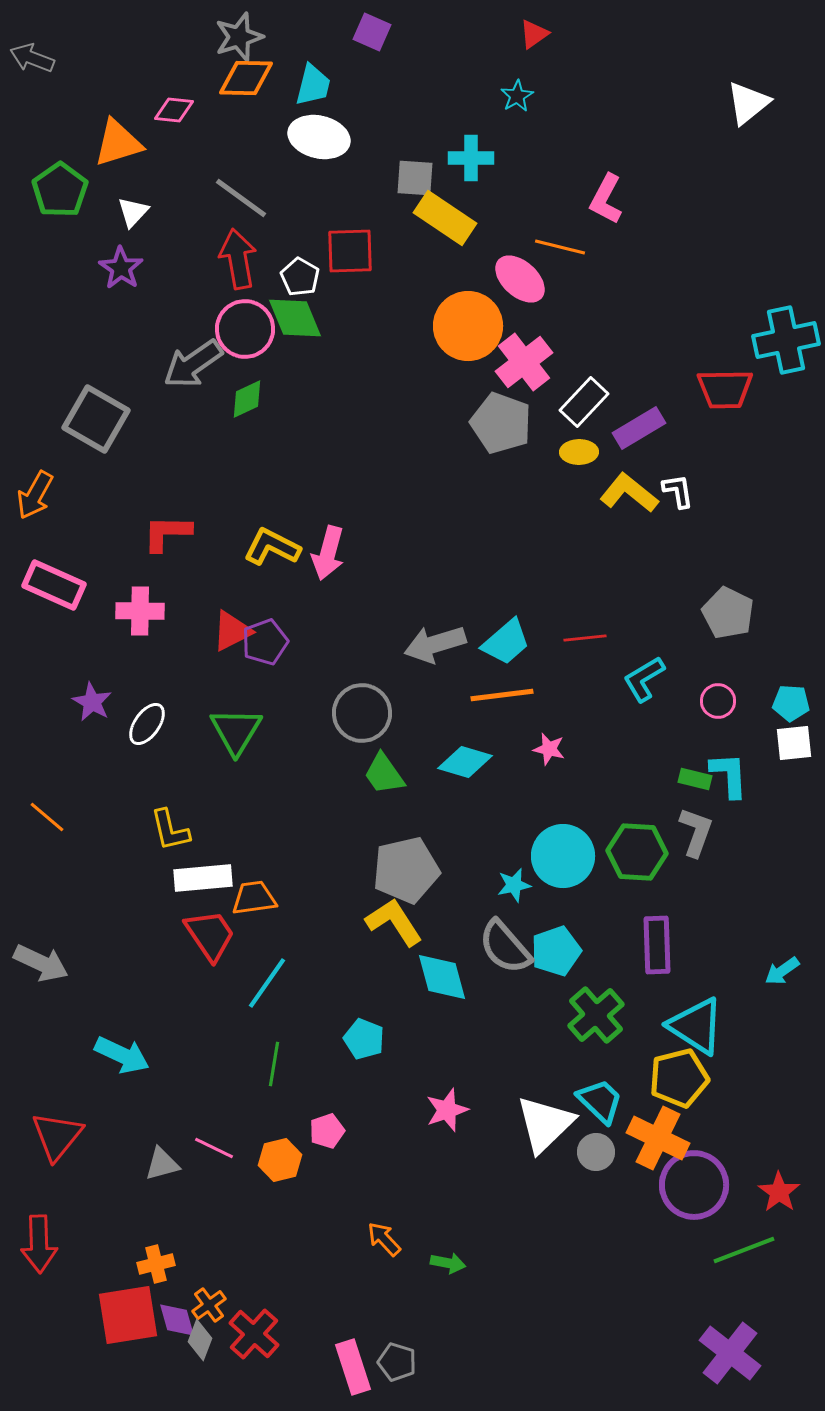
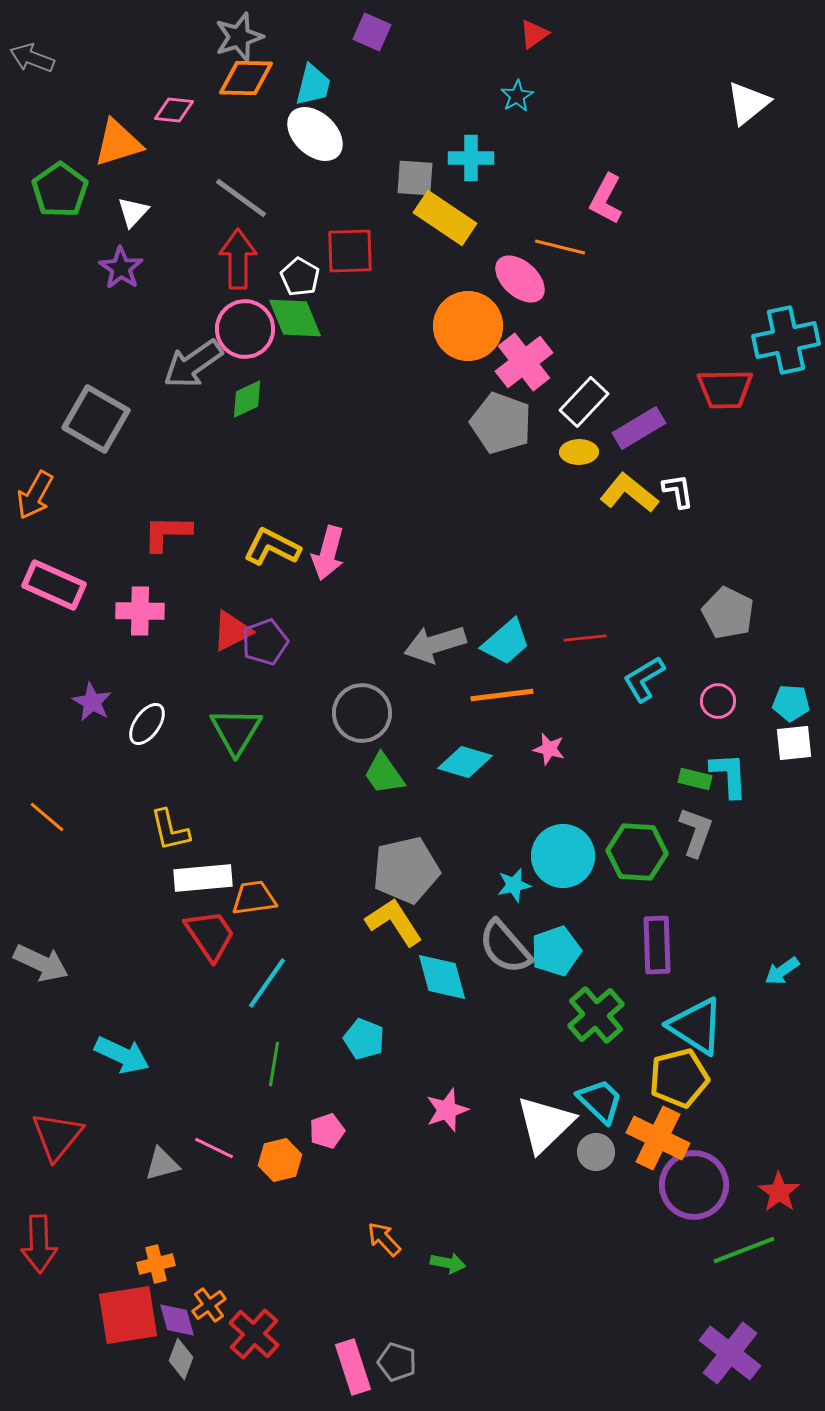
white ellipse at (319, 137): moved 4 px left, 3 px up; rotated 30 degrees clockwise
red arrow at (238, 259): rotated 10 degrees clockwise
gray diamond at (200, 1340): moved 19 px left, 19 px down
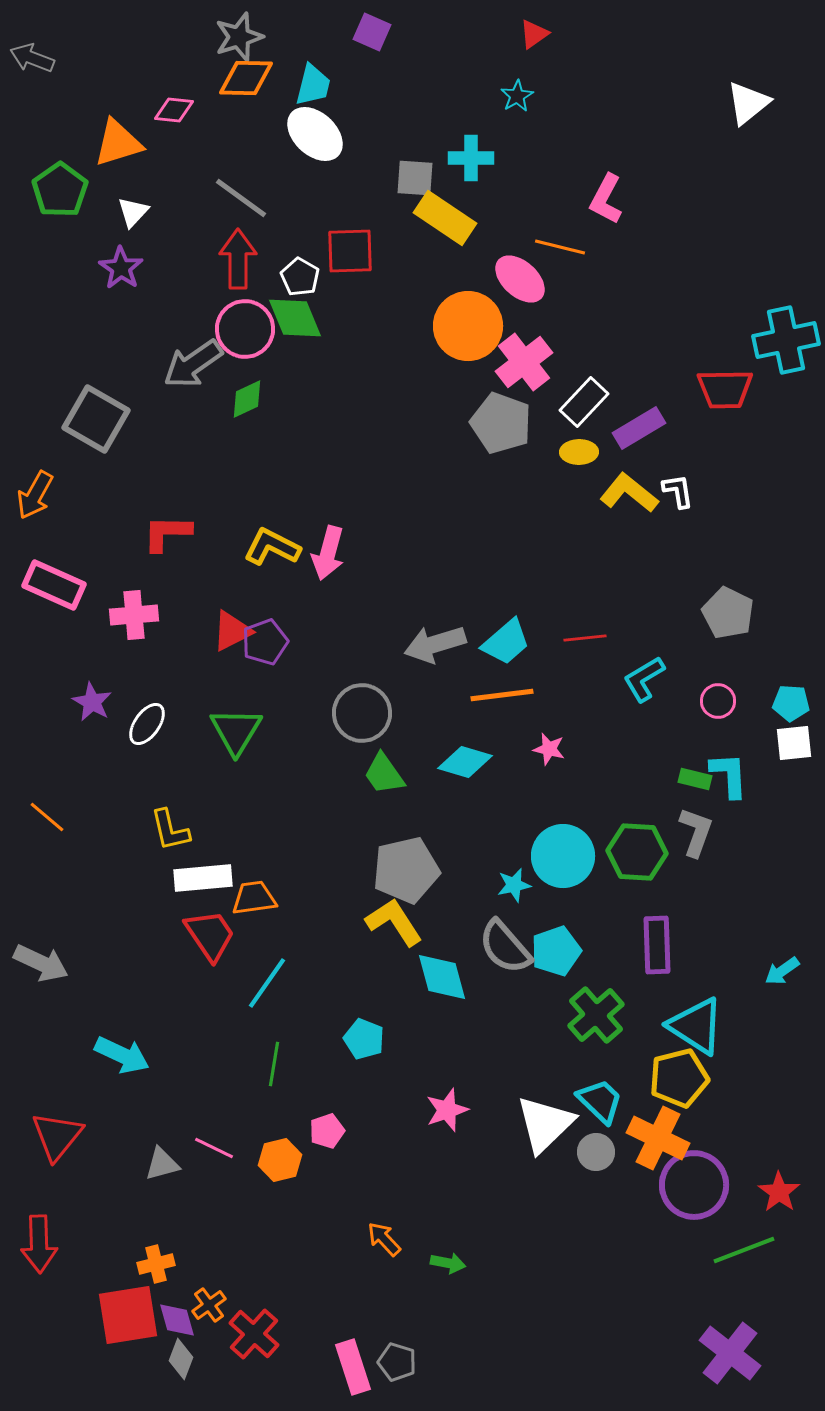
pink cross at (140, 611): moved 6 px left, 4 px down; rotated 6 degrees counterclockwise
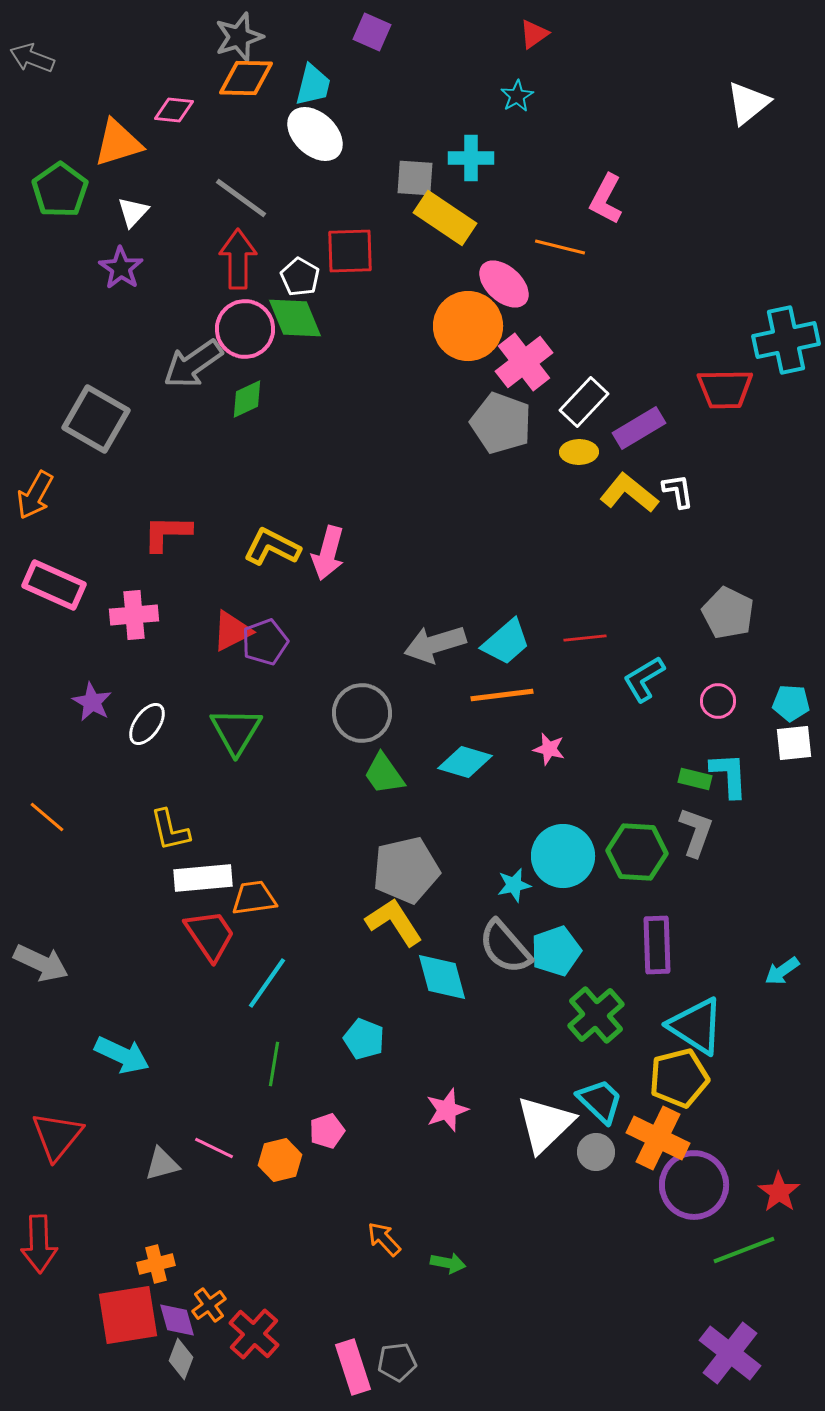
pink ellipse at (520, 279): moved 16 px left, 5 px down
gray pentagon at (397, 1362): rotated 24 degrees counterclockwise
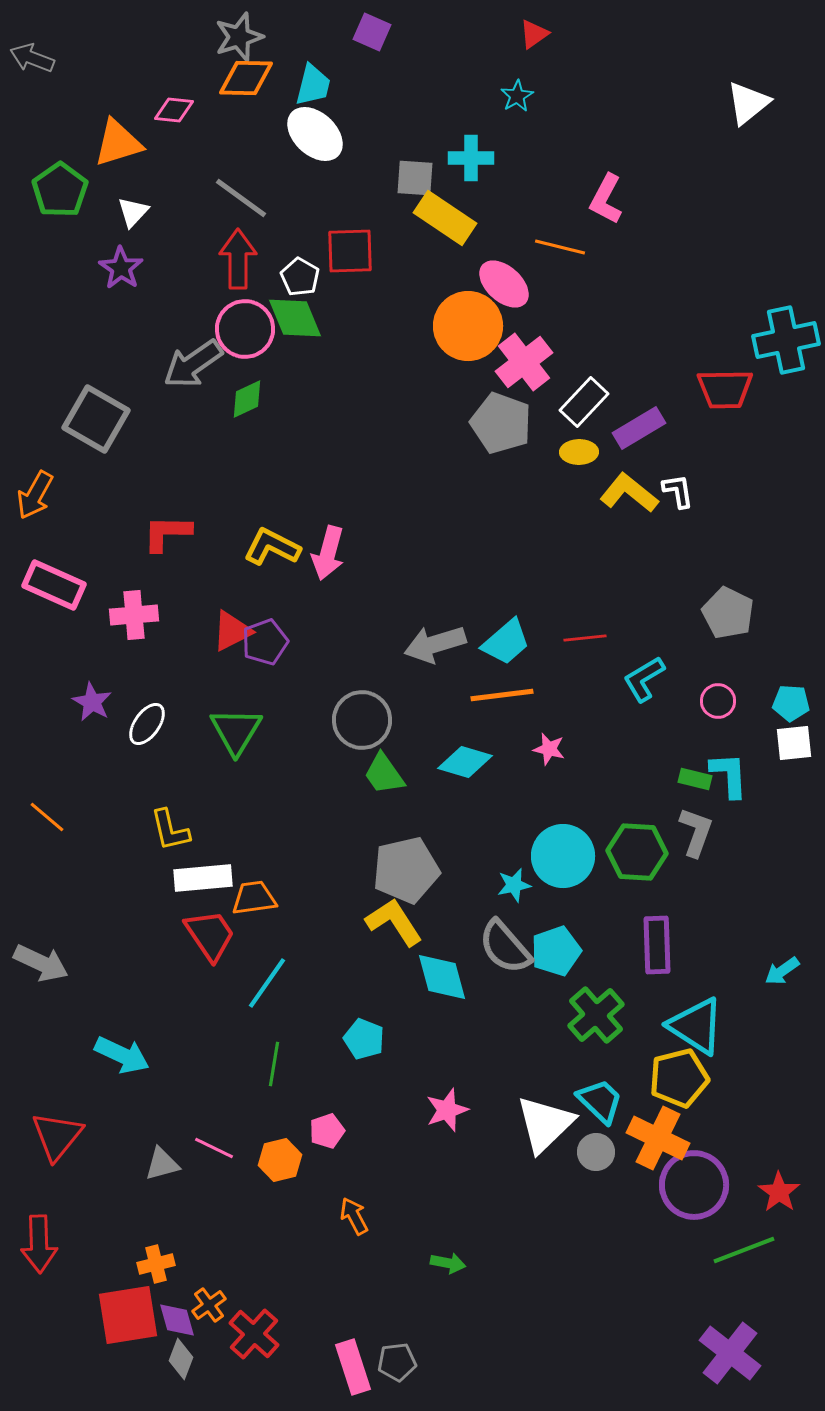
gray circle at (362, 713): moved 7 px down
orange arrow at (384, 1239): moved 30 px left, 23 px up; rotated 15 degrees clockwise
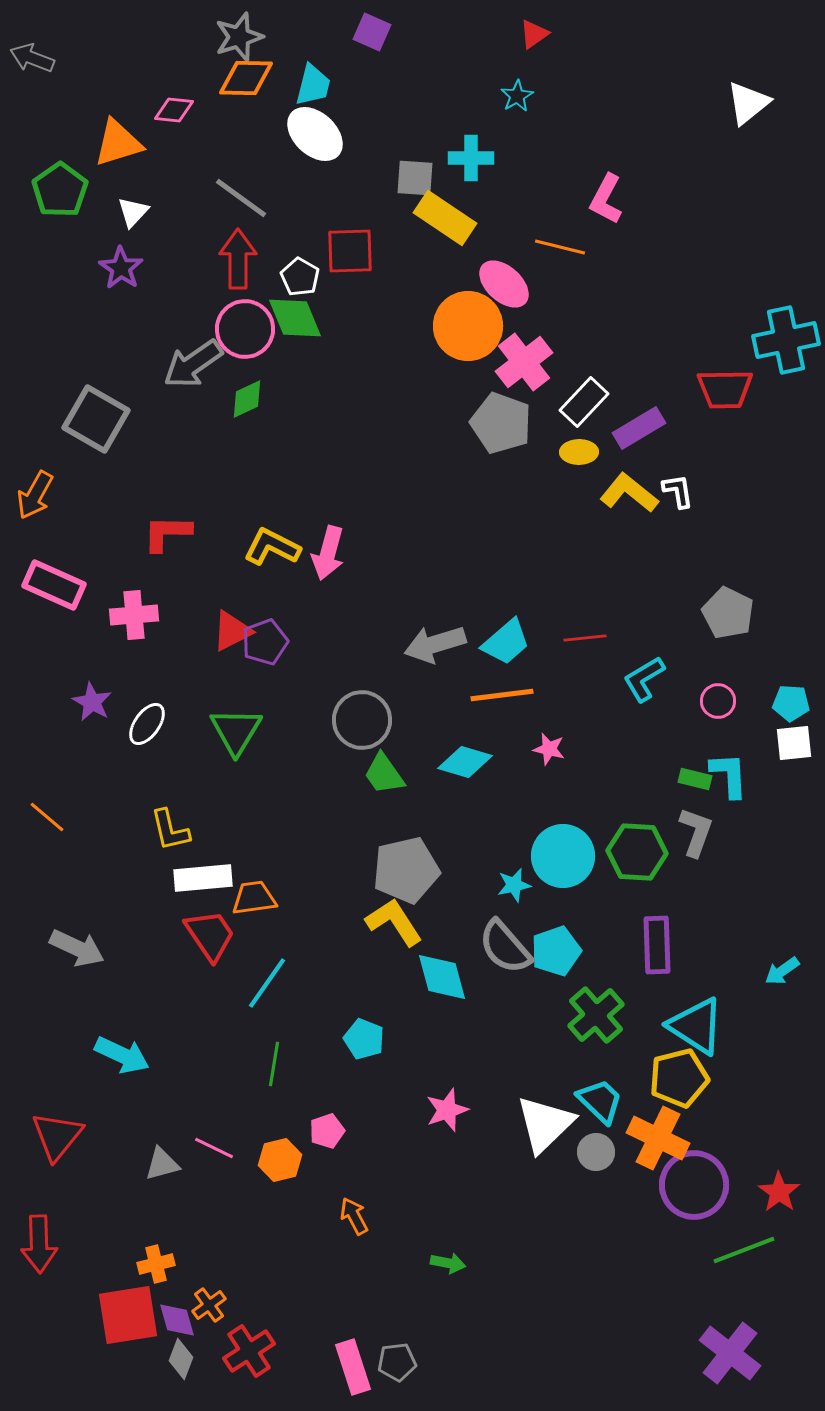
gray arrow at (41, 963): moved 36 px right, 15 px up
red cross at (254, 1334): moved 5 px left, 17 px down; rotated 15 degrees clockwise
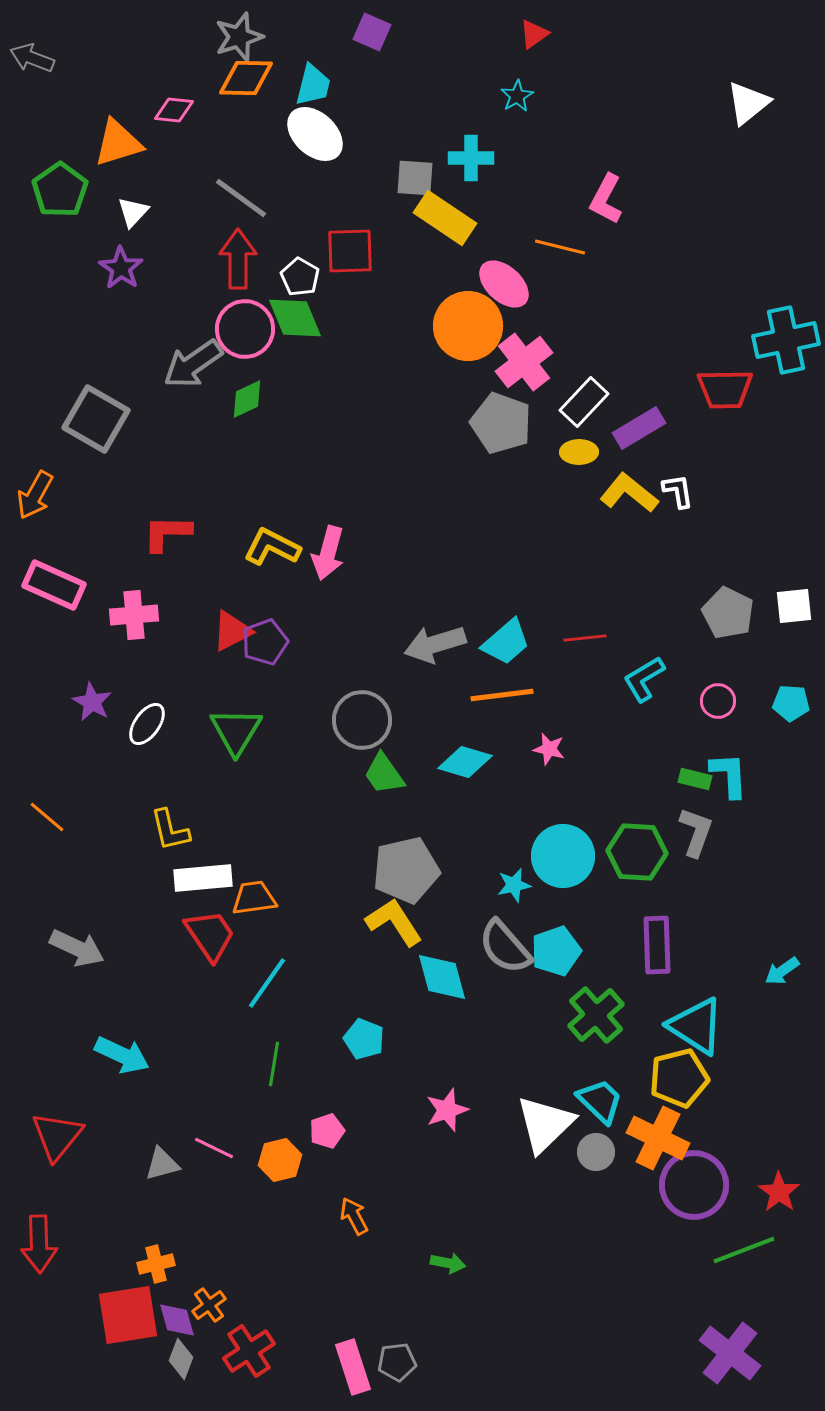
white square at (794, 743): moved 137 px up
